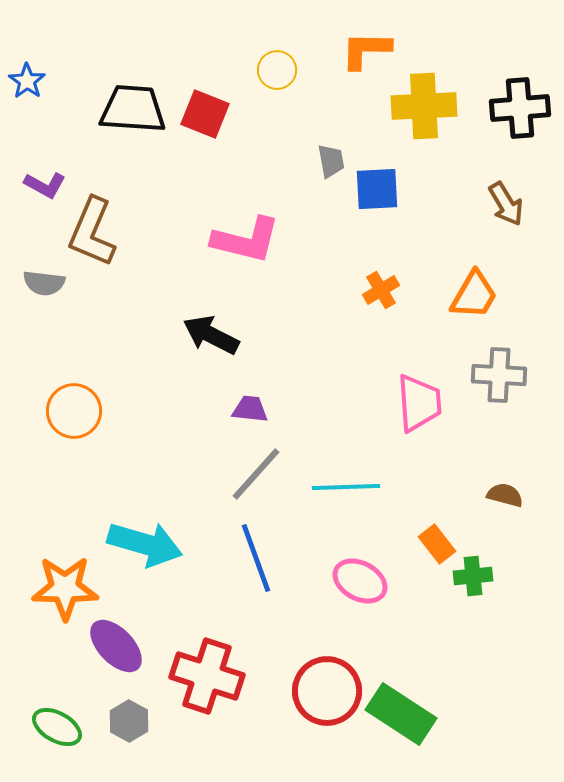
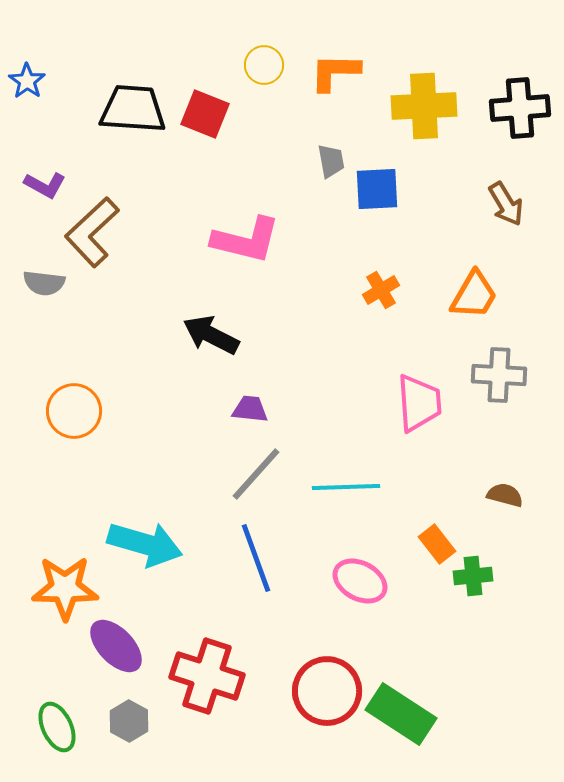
orange L-shape: moved 31 px left, 22 px down
yellow circle: moved 13 px left, 5 px up
brown L-shape: rotated 24 degrees clockwise
green ellipse: rotated 36 degrees clockwise
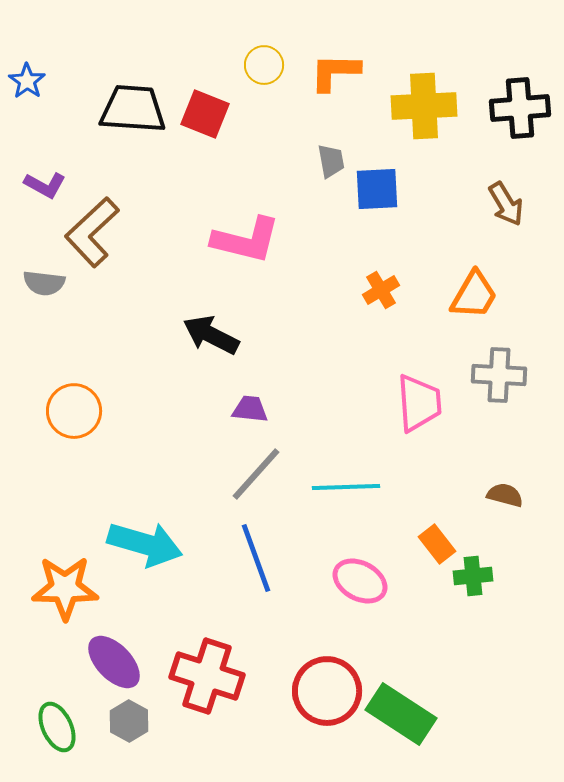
purple ellipse: moved 2 px left, 16 px down
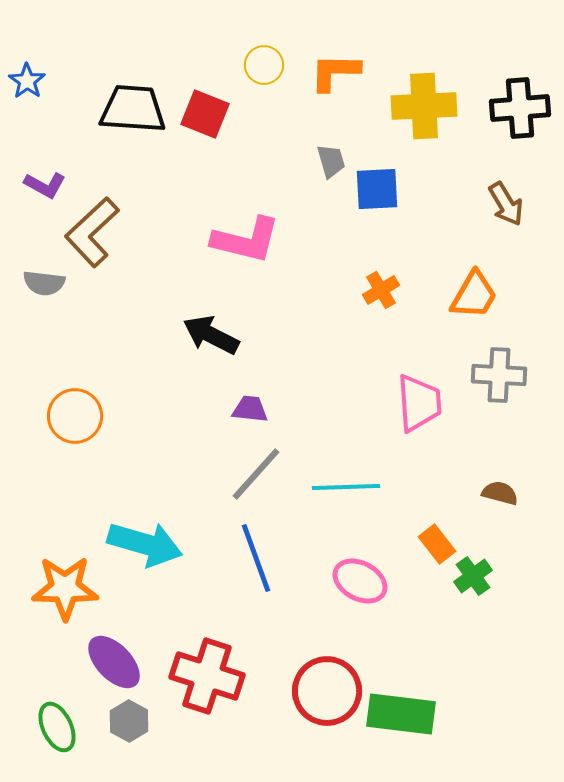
gray trapezoid: rotated 6 degrees counterclockwise
orange circle: moved 1 px right, 5 px down
brown semicircle: moved 5 px left, 2 px up
green cross: rotated 30 degrees counterclockwise
green rectangle: rotated 26 degrees counterclockwise
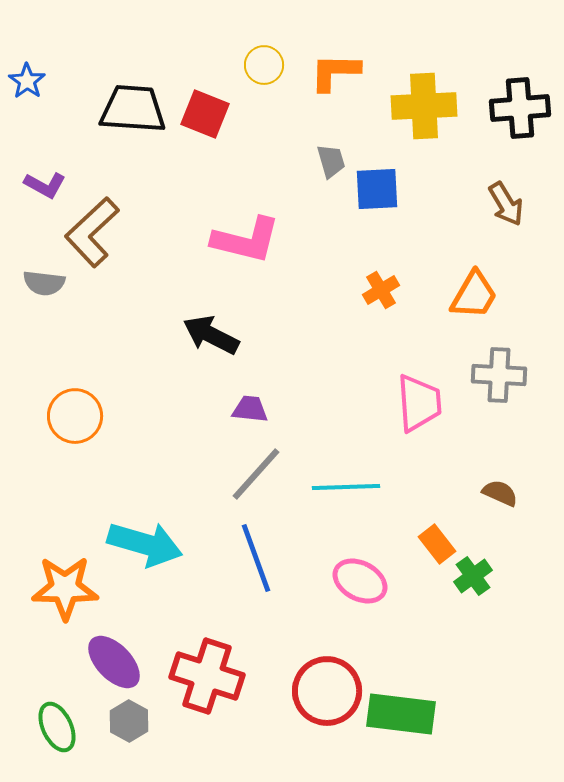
brown semicircle: rotated 9 degrees clockwise
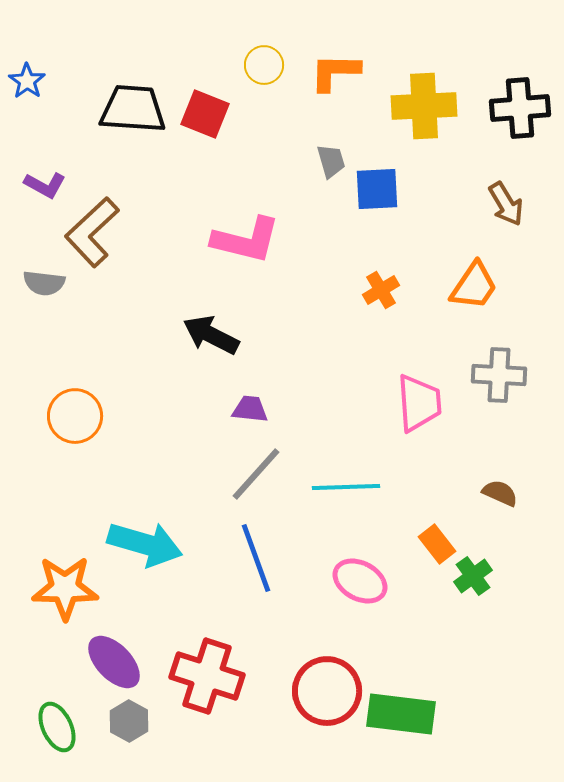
orange trapezoid: moved 9 px up; rotated 4 degrees clockwise
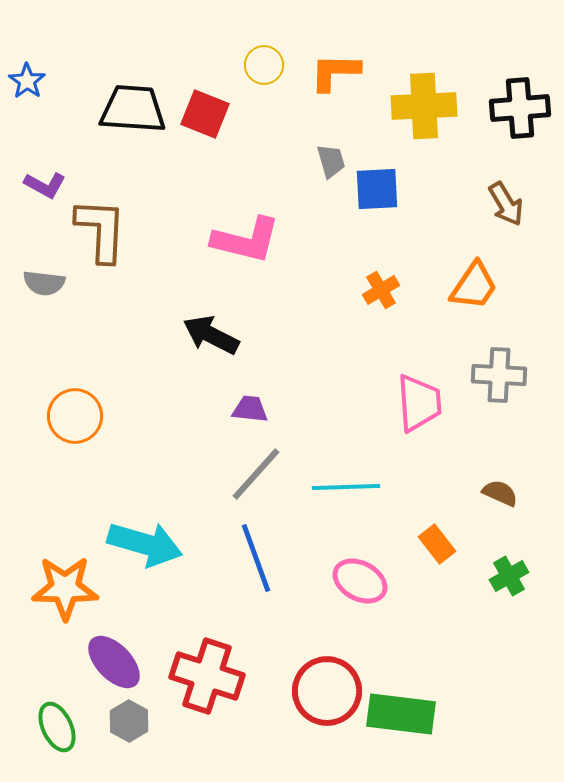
brown L-shape: moved 9 px right, 2 px up; rotated 136 degrees clockwise
green cross: moved 36 px right; rotated 6 degrees clockwise
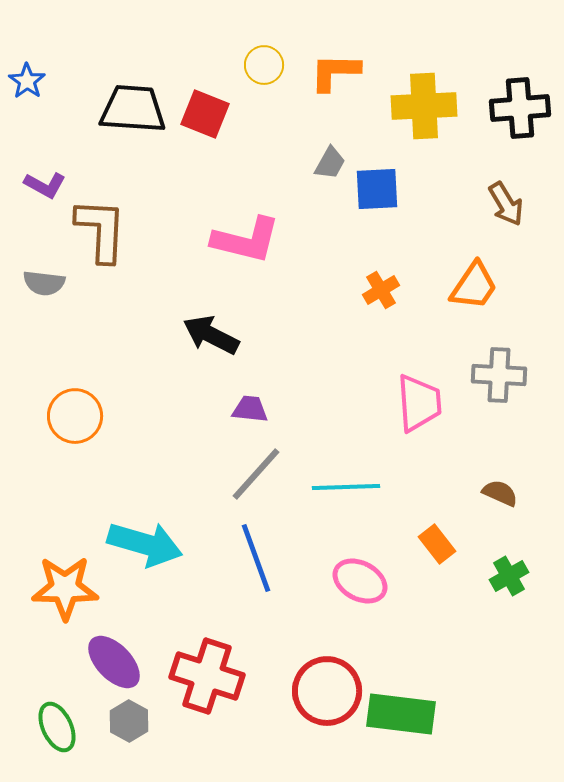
gray trapezoid: moved 1 px left, 2 px down; rotated 45 degrees clockwise
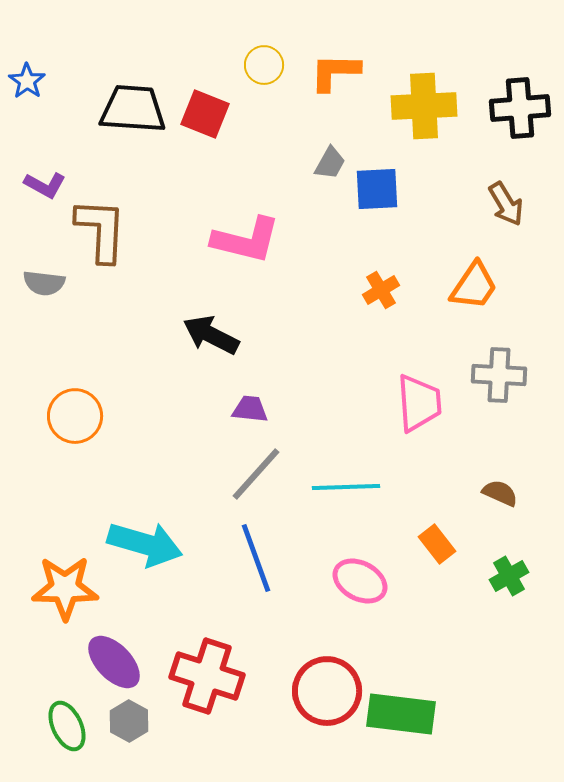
green ellipse: moved 10 px right, 1 px up
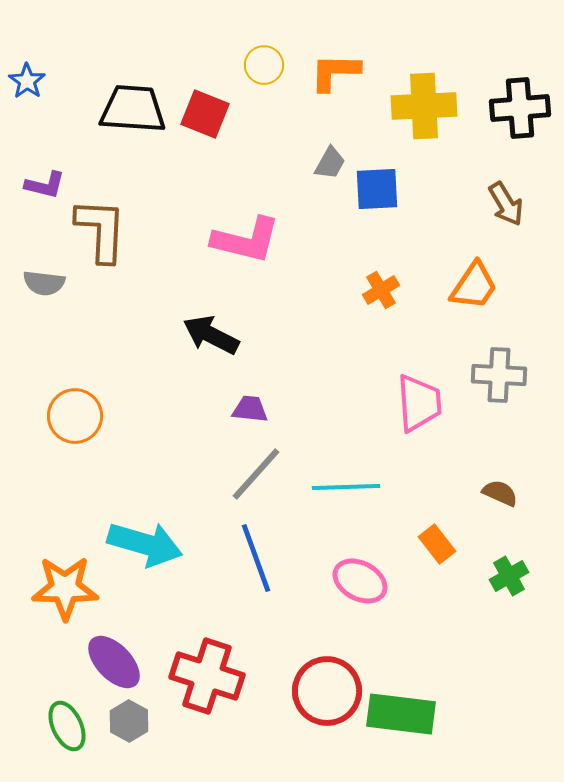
purple L-shape: rotated 15 degrees counterclockwise
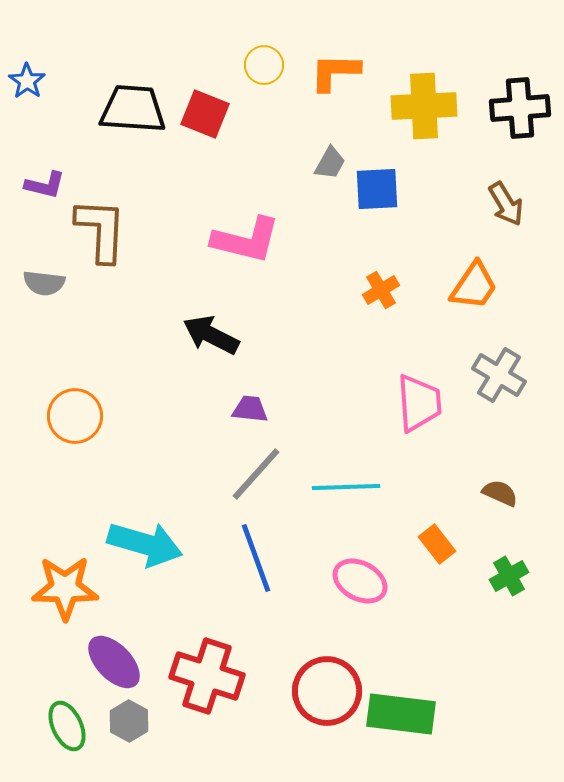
gray cross: rotated 28 degrees clockwise
